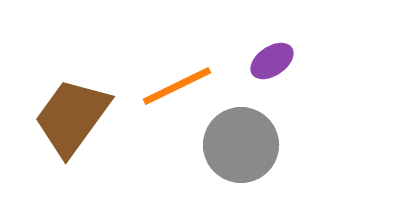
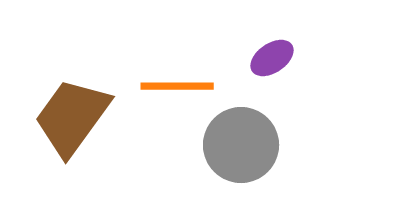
purple ellipse: moved 3 px up
orange line: rotated 26 degrees clockwise
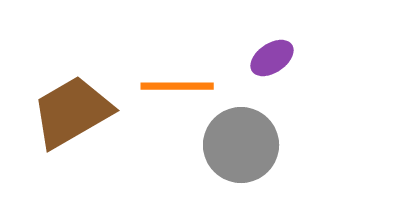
brown trapezoid: moved 5 px up; rotated 24 degrees clockwise
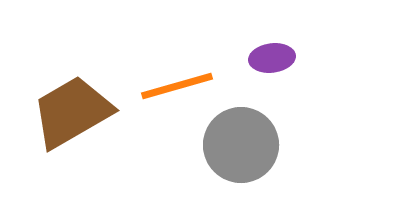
purple ellipse: rotated 27 degrees clockwise
orange line: rotated 16 degrees counterclockwise
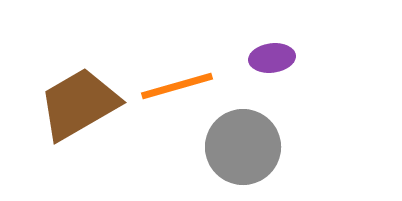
brown trapezoid: moved 7 px right, 8 px up
gray circle: moved 2 px right, 2 px down
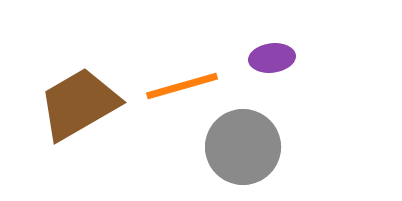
orange line: moved 5 px right
